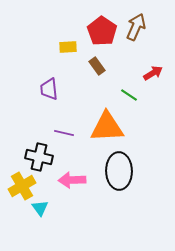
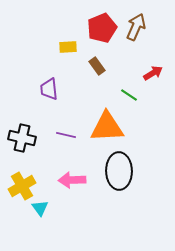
red pentagon: moved 3 px up; rotated 16 degrees clockwise
purple line: moved 2 px right, 2 px down
black cross: moved 17 px left, 19 px up
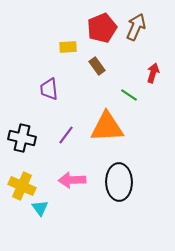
red arrow: rotated 42 degrees counterclockwise
purple line: rotated 66 degrees counterclockwise
black ellipse: moved 11 px down
yellow cross: rotated 36 degrees counterclockwise
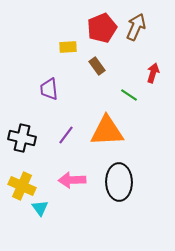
orange triangle: moved 4 px down
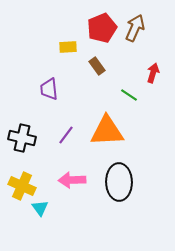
brown arrow: moved 1 px left, 1 px down
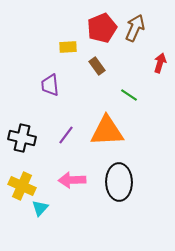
red arrow: moved 7 px right, 10 px up
purple trapezoid: moved 1 px right, 4 px up
cyan triangle: rotated 18 degrees clockwise
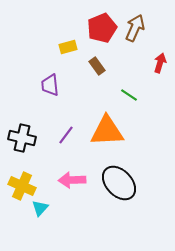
yellow rectangle: rotated 12 degrees counterclockwise
black ellipse: moved 1 px down; rotated 42 degrees counterclockwise
